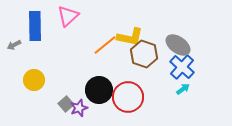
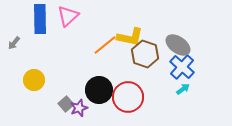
blue rectangle: moved 5 px right, 7 px up
gray arrow: moved 2 px up; rotated 24 degrees counterclockwise
brown hexagon: moved 1 px right
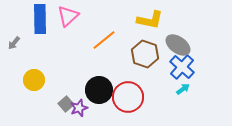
yellow L-shape: moved 20 px right, 17 px up
orange line: moved 1 px left, 5 px up
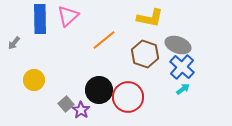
yellow L-shape: moved 2 px up
gray ellipse: rotated 15 degrees counterclockwise
purple star: moved 2 px right, 2 px down; rotated 18 degrees counterclockwise
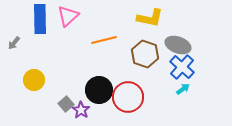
orange line: rotated 25 degrees clockwise
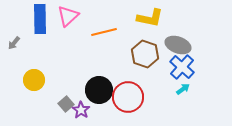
orange line: moved 8 px up
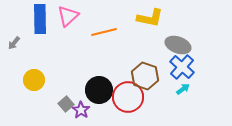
brown hexagon: moved 22 px down
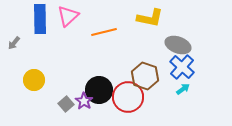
purple star: moved 3 px right, 9 px up
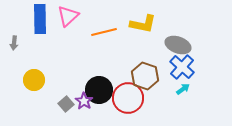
yellow L-shape: moved 7 px left, 6 px down
gray arrow: rotated 32 degrees counterclockwise
red circle: moved 1 px down
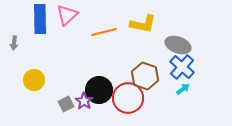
pink triangle: moved 1 px left, 1 px up
gray square: rotated 14 degrees clockwise
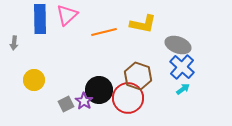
brown hexagon: moved 7 px left
